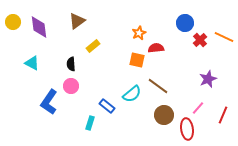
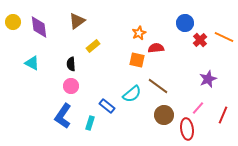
blue L-shape: moved 14 px right, 14 px down
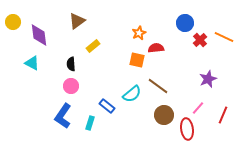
purple diamond: moved 8 px down
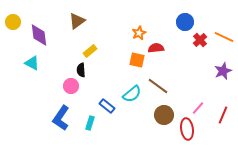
blue circle: moved 1 px up
yellow rectangle: moved 3 px left, 5 px down
black semicircle: moved 10 px right, 6 px down
purple star: moved 15 px right, 8 px up
blue L-shape: moved 2 px left, 2 px down
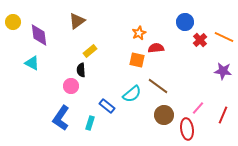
purple star: rotated 30 degrees clockwise
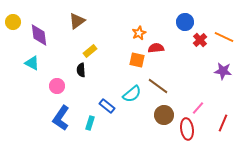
pink circle: moved 14 px left
red line: moved 8 px down
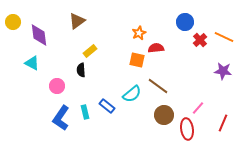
cyan rectangle: moved 5 px left, 11 px up; rotated 32 degrees counterclockwise
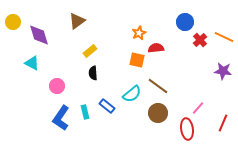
purple diamond: rotated 10 degrees counterclockwise
black semicircle: moved 12 px right, 3 px down
brown circle: moved 6 px left, 2 px up
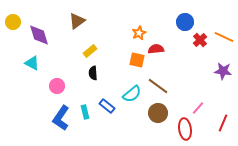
red semicircle: moved 1 px down
red ellipse: moved 2 px left
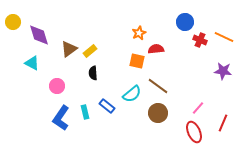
brown triangle: moved 8 px left, 28 px down
red cross: rotated 24 degrees counterclockwise
orange square: moved 1 px down
red ellipse: moved 9 px right, 3 px down; rotated 15 degrees counterclockwise
